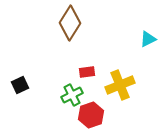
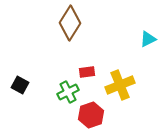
black square: rotated 36 degrees counterclockwise
green cross: moved 4 px left, 3 px up
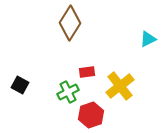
yellow cross: moved 1 px down; rotated 16 degrees counterclockwise
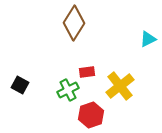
brown diamond: moved 4 px right
green cross: moved 2 px up
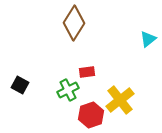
cyan triangle: rotated 12 degrees counterclockwise
yellow cross: moved 14 px down
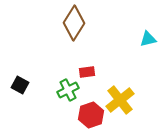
cyan triangle: rotated 24 degrees clockwise
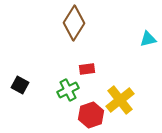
red rectangle: moved 3 px up
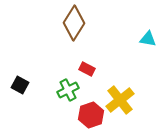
cyan triangle: rotated 24 degrees clockwise
red rectangle: rotated 35 degrees clockwise
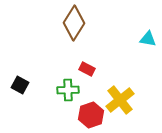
green cross: rotated 25 degrees clockwise
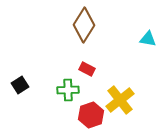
brown diamond: moved 10 px right, 2 px down
black square: rotated 30 degrees clockwise
